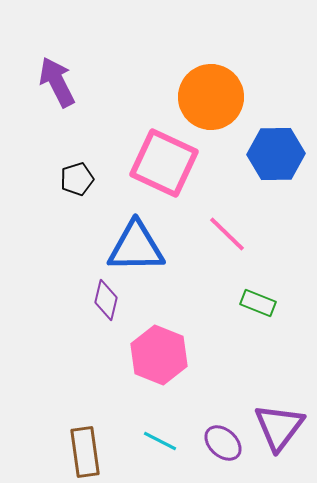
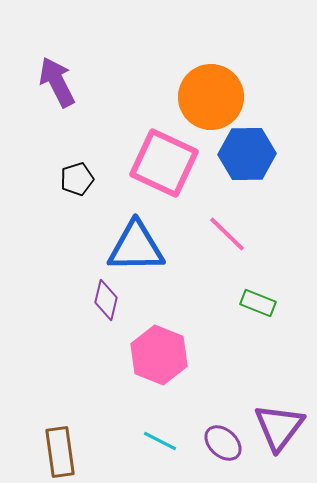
blue hexagon: moved 29 px left
brown rectangle: moved 25 px left
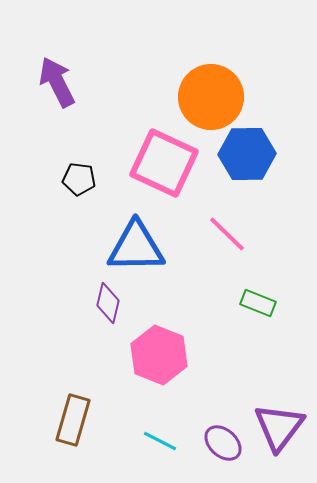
black pentagon: moved 2 px right; rotated 24 degrees clockwise
purple diamond: moved 2 px right, 3 px down
brown rectangle: moved 13 px right, 32 px up; rotated 24 degrees clockwise
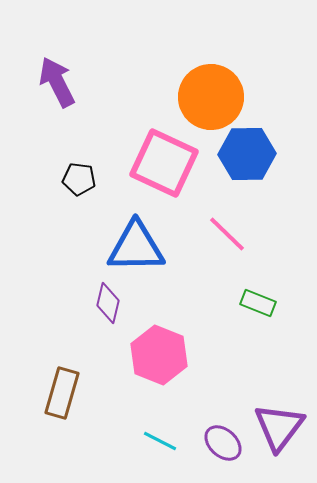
brown rectangle: moved 11 px left, 27 px up
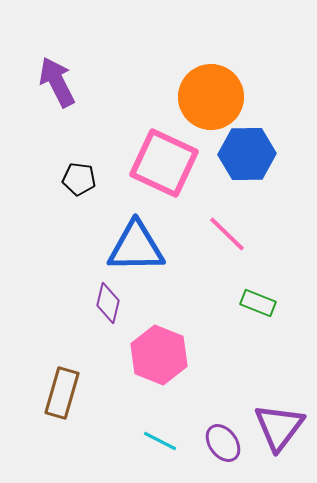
purple ellipse: rotated 12 degrees clockwise
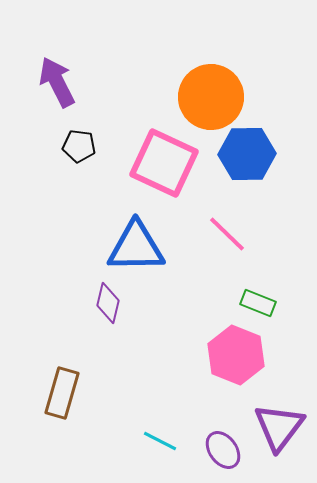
black pentagon: moved 33 px up
pink hexagon: moved 77 px right
purple ellipse: moved 7 px down
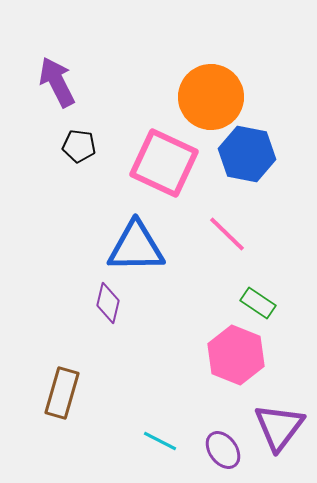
blue hexagon: rotated 12 degrees clockwise
green rectangle: rotated 12 degrees clockwise
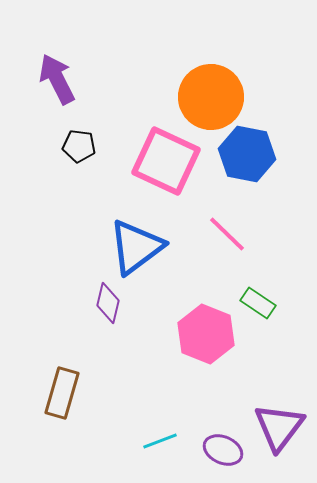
purple arrow: moved 3 px up
pink square: moved 2 px right, 2 px up
blue triangle: rotated 36 degrees counterclockwise
pink hexagon: moved 30 px left, 21 px up
cyan line: rotated 48 degrees counterclockwise
purple ellipse: rotated 30 degrees counterclockwise
